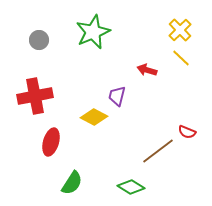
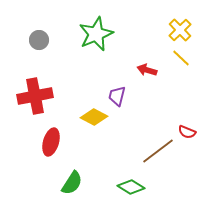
green star: moved 3 px right, 2 px down
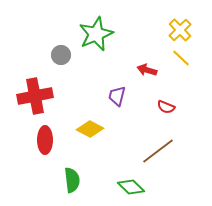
gray circle: moved 22 px right, 15 px down
yellow diamond: moved 4 px left, 12 px down
red semicircle: moved 21 px left, 25 px up
red ellipse: moved 6 px left, 2 px up; rotated 16 degrees counterclockwise
green semicircle: moved 3 px up; rotated 40 degrees counterclockwise
green diamond: rotated 12 degrees clockwise
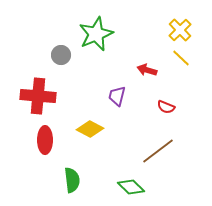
red cross: moved 3 px right; rotated 16 degrees clockwise
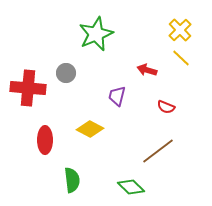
gray circle: moved 5 px right, 18 px down
red cross: moved 10 px left, 8 px up
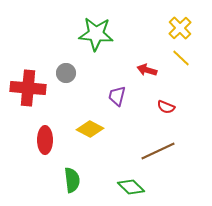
yellow cross: moved 2 px up
green star: rotated 28 degrees clockwise
brown line: rotated 12 degrees clockwise
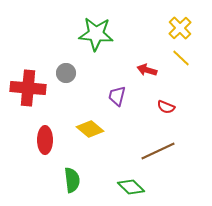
yellow diamond: rotated 12 degrees clockwise
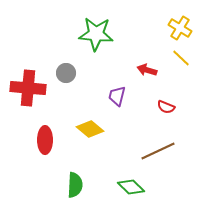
yellow cross: rotated 15 degrees counterclockwise
green semicircle: moved 3 px right, 5 px down; rotated 10 degrees clockwise
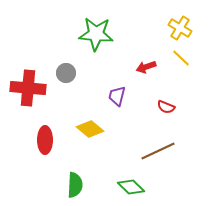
red arrow: moved 1 px left, 3 px up; rotated 36 degrees counterclockwise
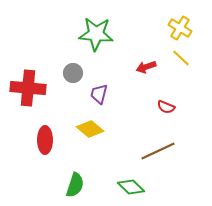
gray circle: moved 7 px right
purple trapezoid: moved 18 px left, 2 px up
green semicircle: rotated 15 degrees clockwise
